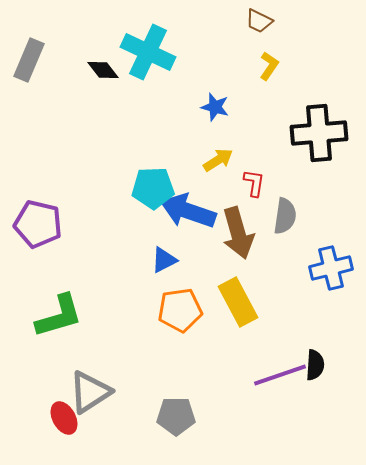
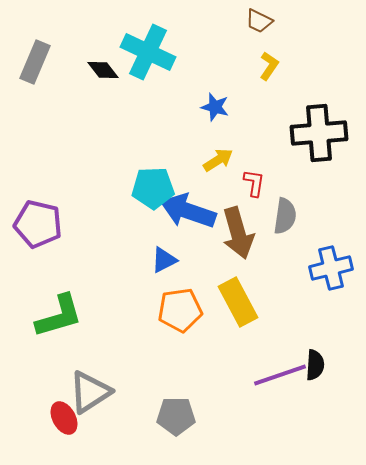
gray rectangle: moved 6 px right, 2 px down
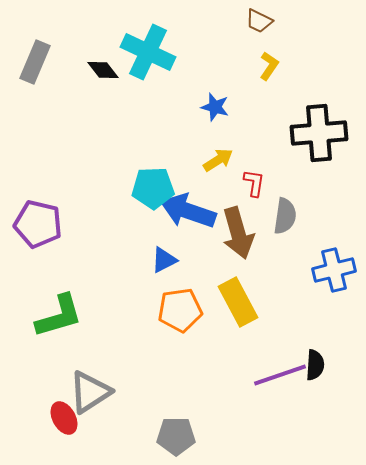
blue cross: moved 3 px right, 2 px down
gray pentagon: moved 20 px down
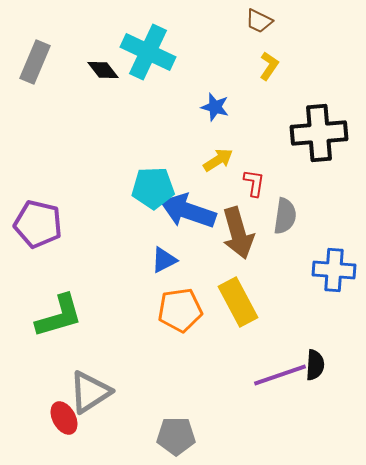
blue cross: rotated 18 degrees clockwise
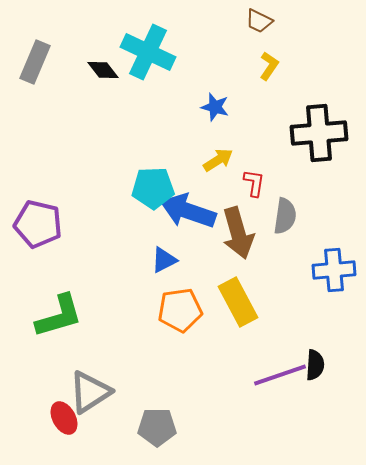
blue cross: rotated 9 degrees counterclockwise
gray pentagon: moved 19 px left, 9 px up
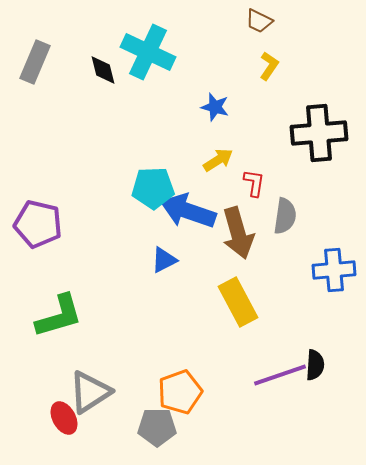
black diamond: rotated 24 degrees clockwise
orange pentagon: moved 82 px down; rotated 12 degrees counterclockwise
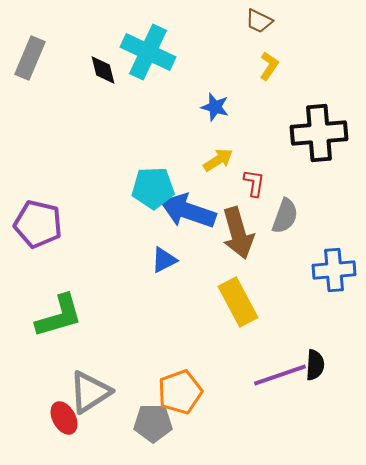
gray rectangle: moved 5 px left, 4 px up
gray semicircle: rotated 12 degrees clockwise
gray pentagon: moved 4 px left, 4 px up
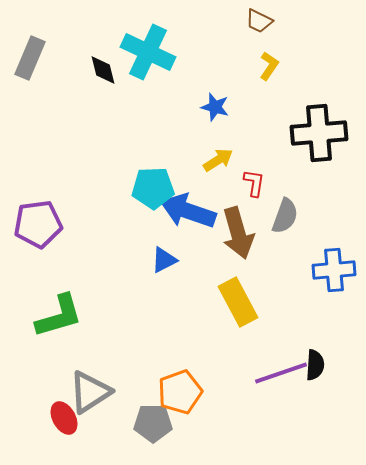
purple pentagon: rotated 21 degrees counterclockwise
purple line: moved 1 px right, 2 px up
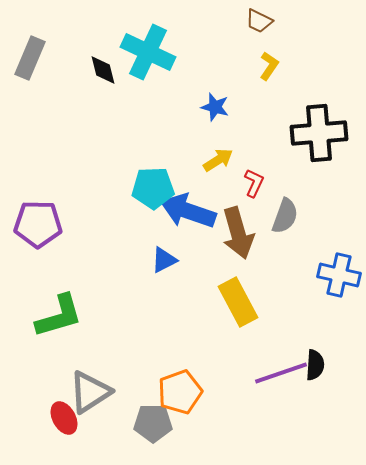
red L-shape: rotated 16 degrees clockwise
purple pentagon: rotated 9 degrees clockwise
blue cross: moved 5 px right, 5 px down; rotated 18 degrees clockwise
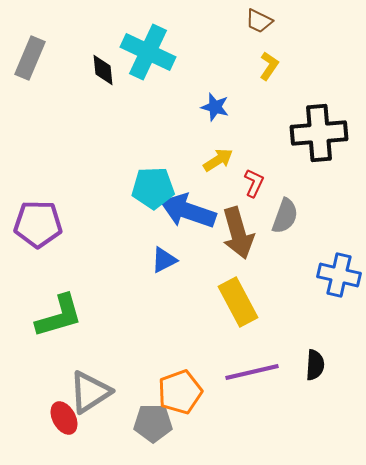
black diamond: rotated 8 degrees clockwise
purple line: moved 29 px left, 1 px up; rotated 6 degrees clockwise
